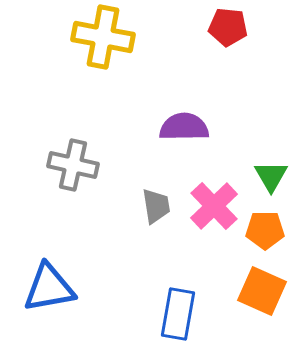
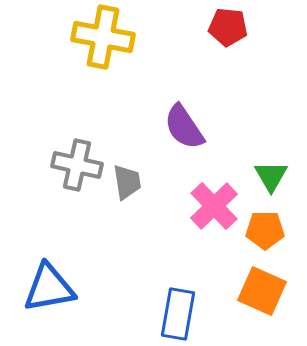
purple semicircle: rotated 123 degrees counterclockwise
gray cross: moved 4 px right
gray trapezoid: moved 29 px left, 24 px up
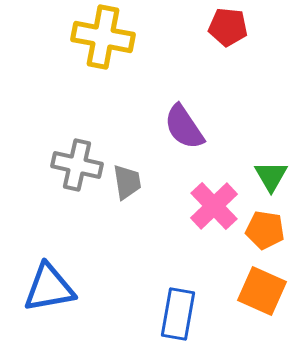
orange pentagon: rotated 9 degrees clockwise
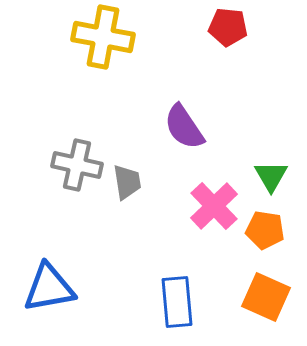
orange square: moved 4 px right, 6 px down
blue rectangle: moved 1 px left, 12 px up; rotated 15 degrees counterclockwise
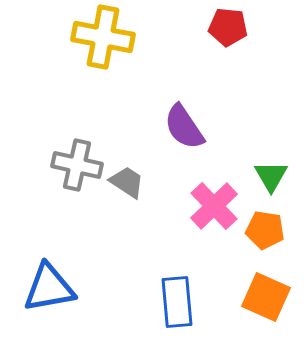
gray trapezoid: rotated 48 degrees counterclockwise
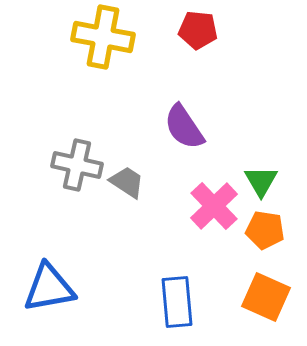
red pentagon: moved 30 px left, 3 px down
green triangle: moved 10 px left, 5 px down
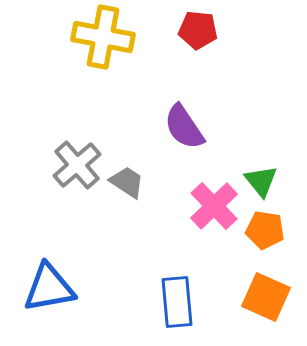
gray cross: rotated 36 degrees clockwise
green triangle: rotated 9 degrees counterclockwise
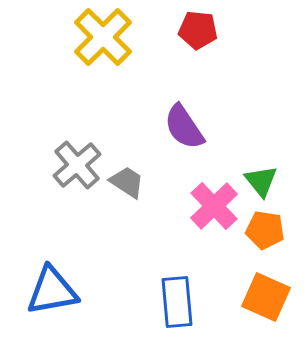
yellow cross: rotated 34 degrees clockwise
blue triangle: moved 3 px right, 3 px down
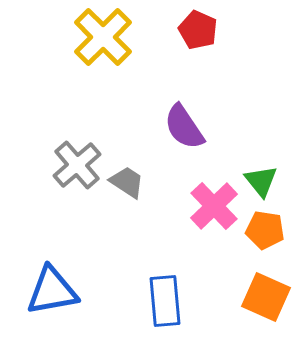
red pentagon: rotated 18 degrees clockwise
blue rectangle: moved 12 px left, 1 px up
